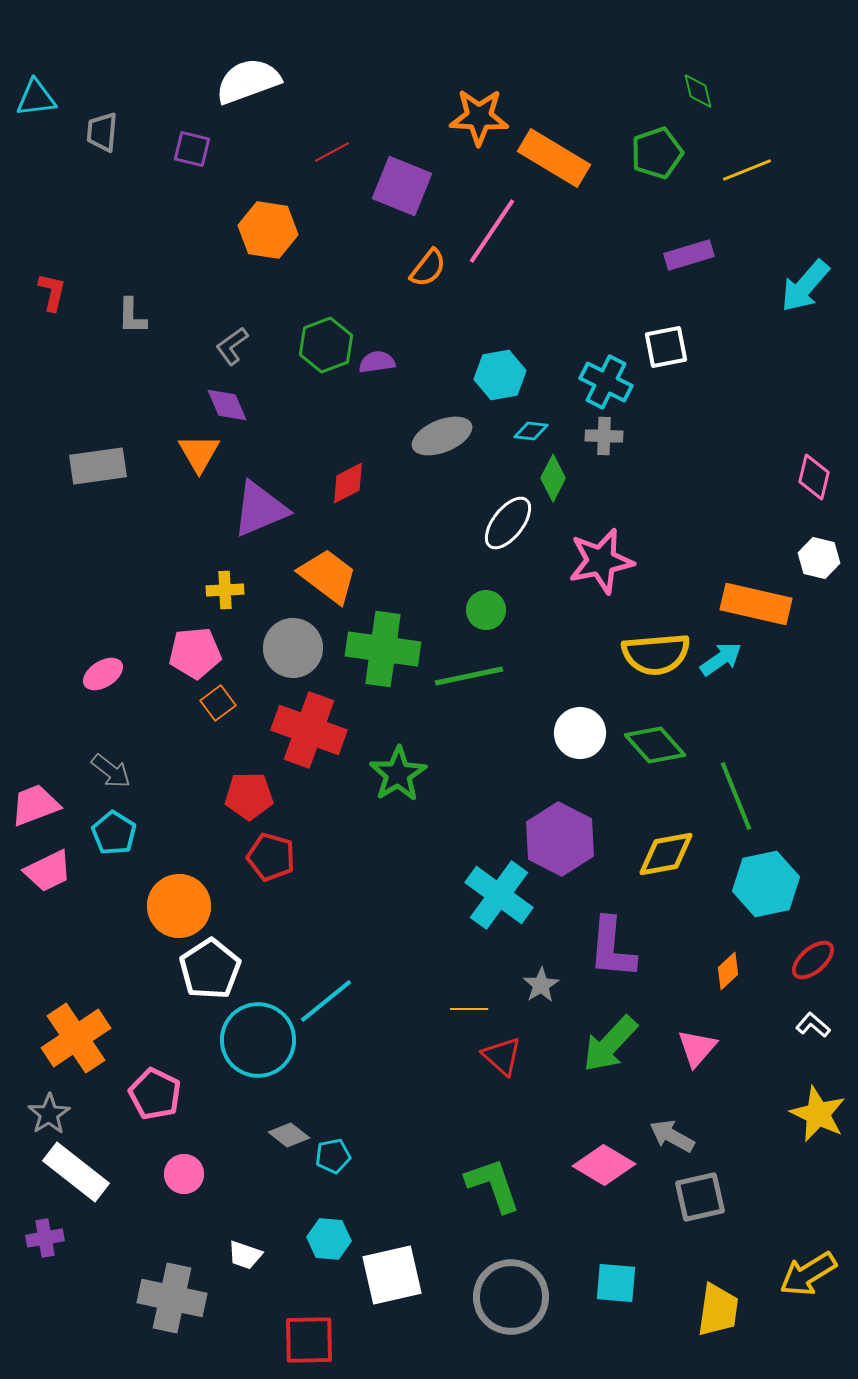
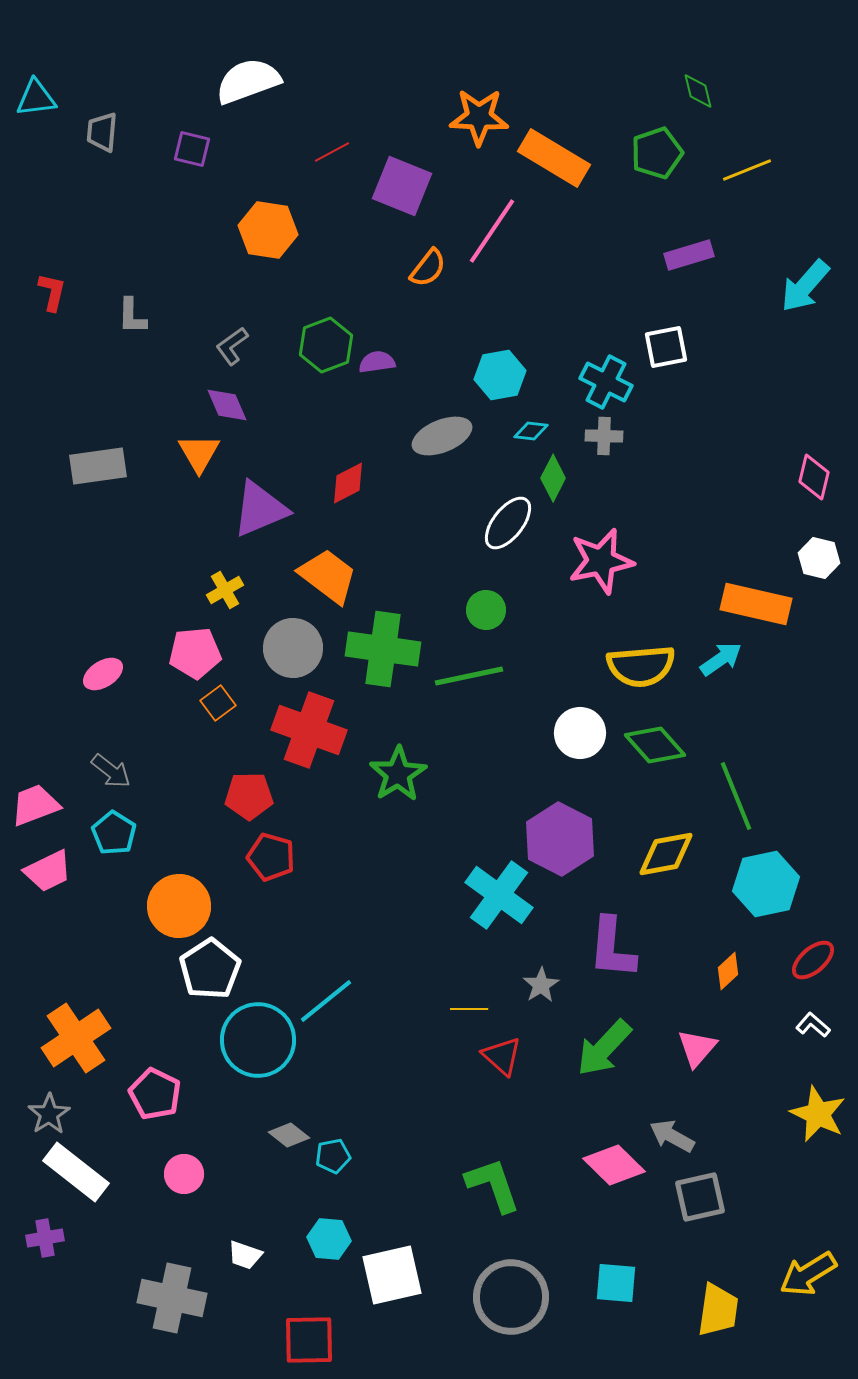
yellow cross at (225, 590): rotated 27 degrees counterclockwise
yellow semicircle at (656, 654): moved 15 px left, 12 px down
green arrow at (610, 1044): moved 6 px left, 4 px down
pink diamond at (604, 1165): moved 10 px right; rotated 14 degrees clockwise
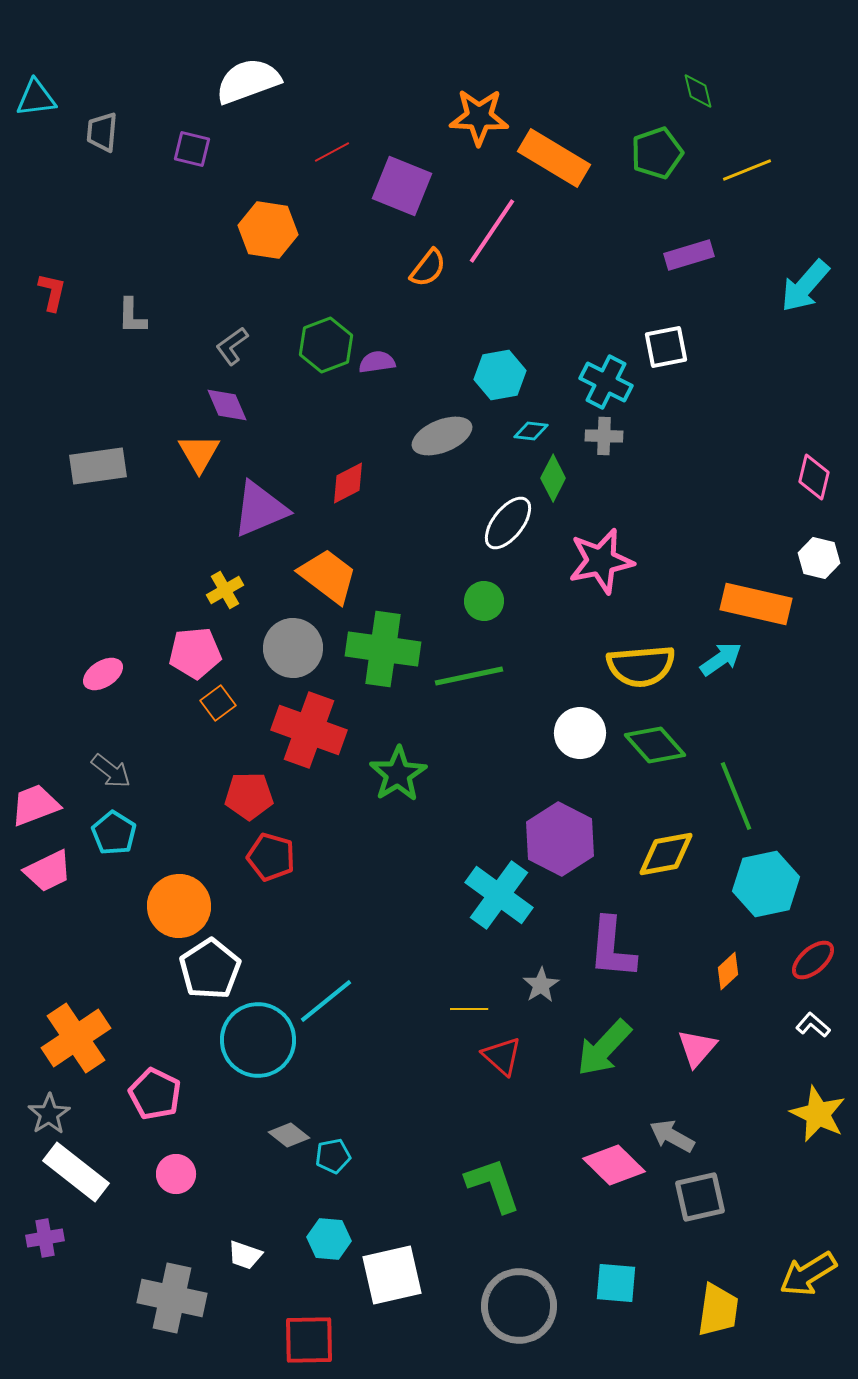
green circle at (486, 610): moved 2 px left, 9 px up
pink circle at (184, 1174): moved 8 px left
gray circle at (511, 1297): moved 8 px right, 9 px down
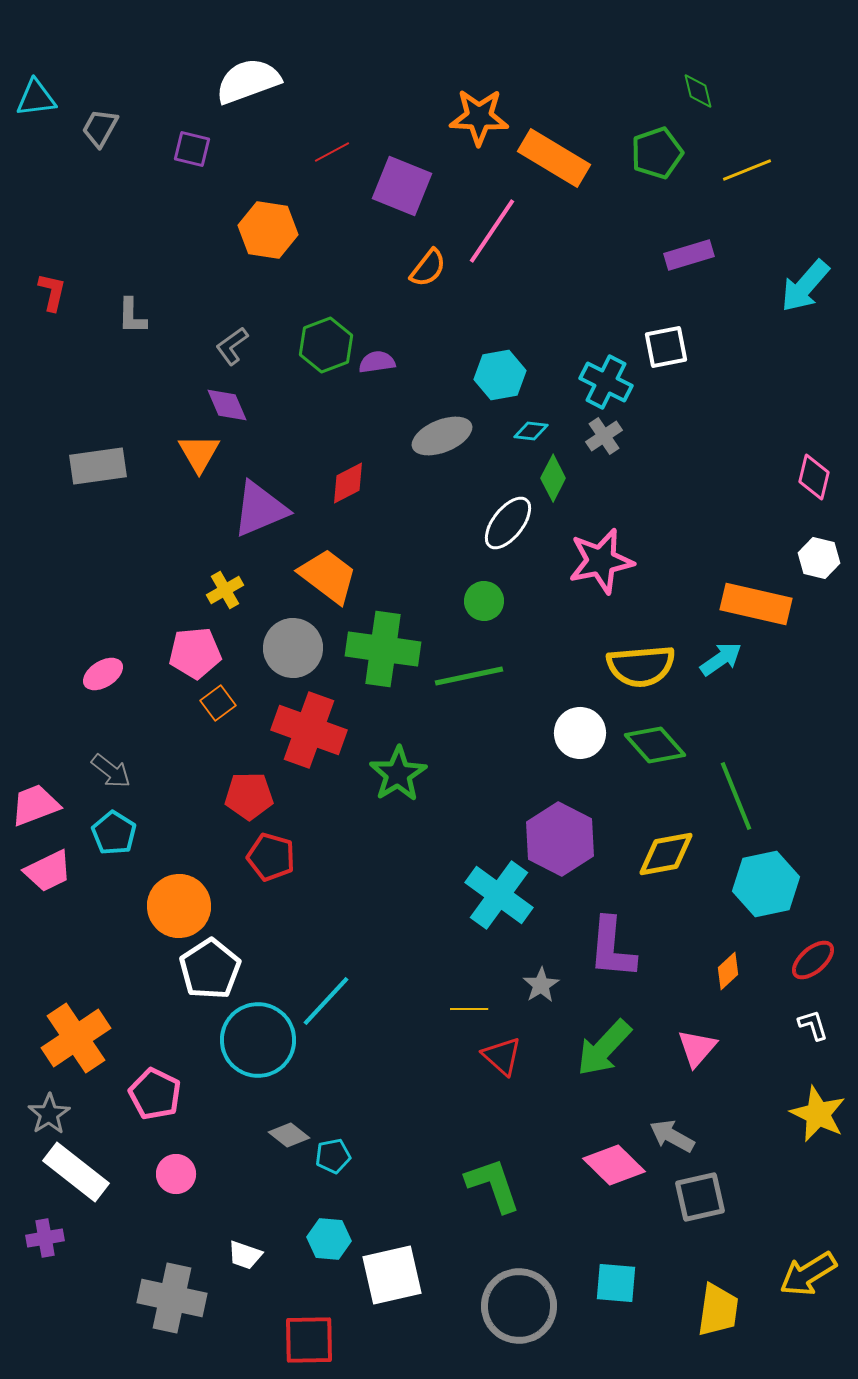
gray trapezoid at (102, 132): moved 2 px left, 4 px up; rotated 24 degrees clockwise
gray cross at (604, 436): rotated 36 degrees counterclockwise
cyan line at (326, 1001): rotated 8 degrees counterclockwise
white L-shape at (813, 1025): rotated 32 degrees clockwise
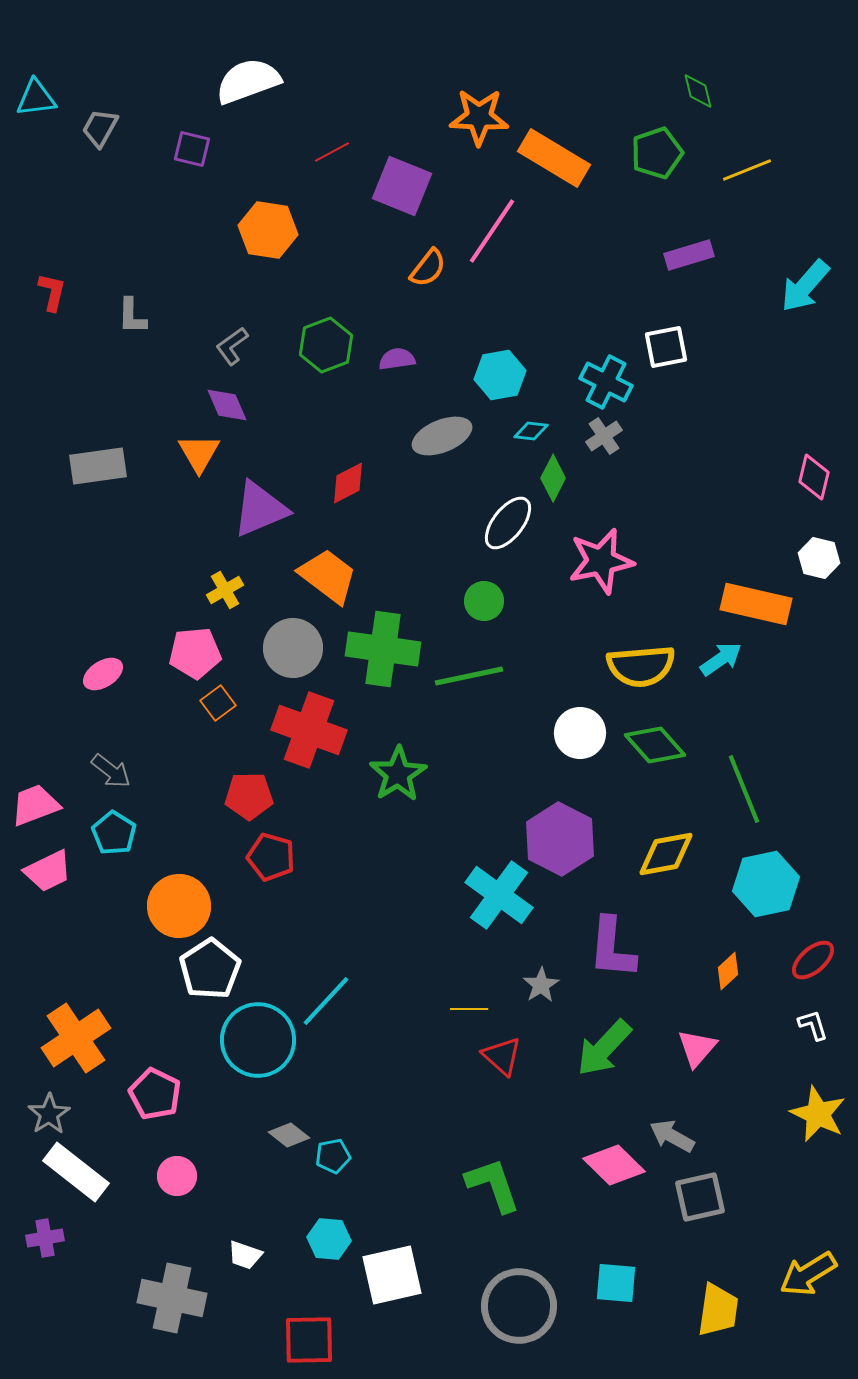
purple semicircle at (377, 362): moved 20 px right, 3 px up
green line at (736, 796): moved 8 px right, 7 px up
pink circle at (176, 1174): moved 1 px right, 2 px down
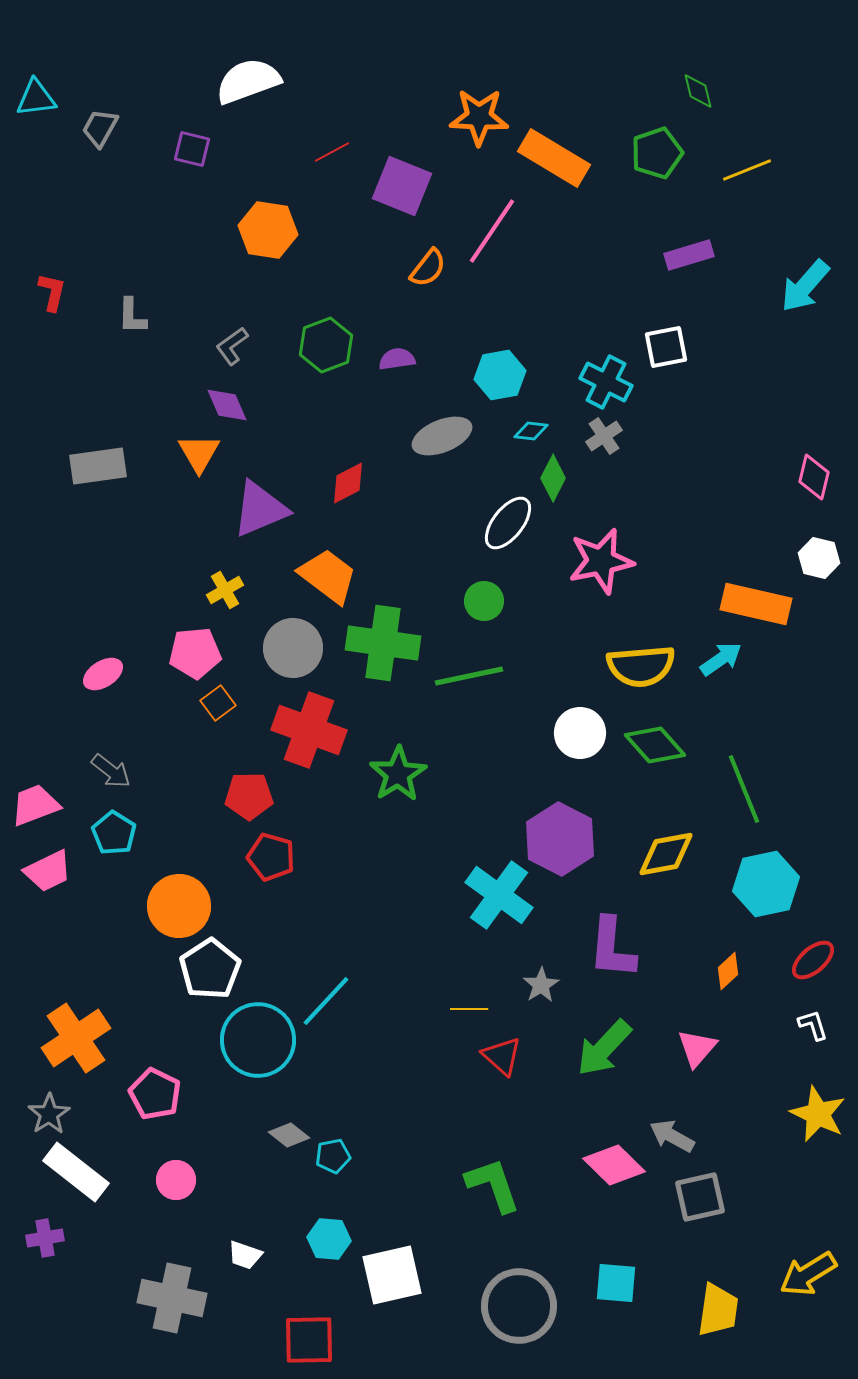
green cross at (383, 649): moved 6 px up
pink circle at (177, 1176): moved 1 px left, 4 px down
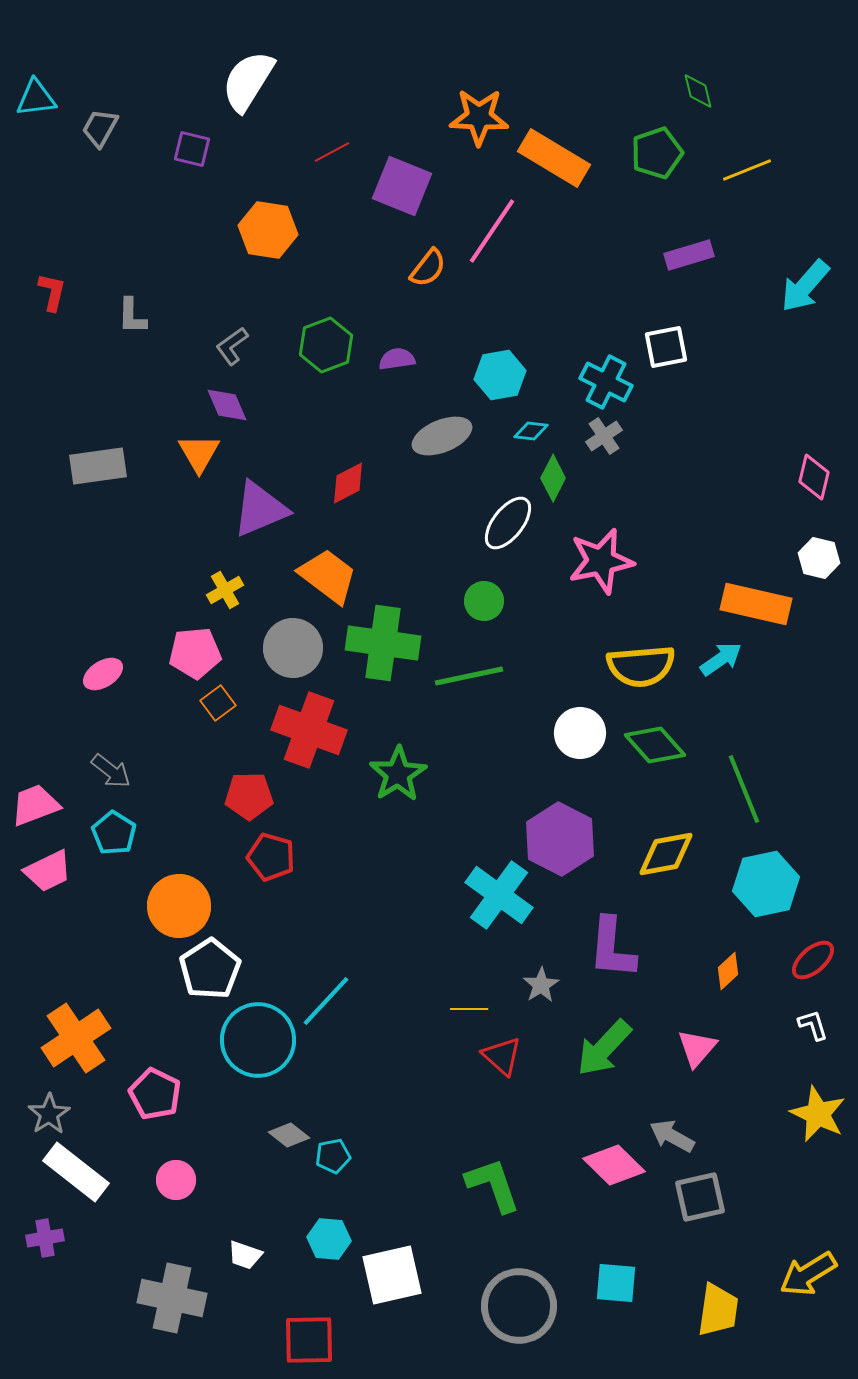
white semicircle at (248, 81): rotated 38 degrees counterclockwise
